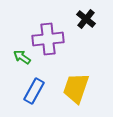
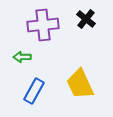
purple cross: moved 5 px left, 14 px up
green arrow: rotated 36 degrees counterclockwise
yellow trapezoid: moved 4 px right, 4 px up; rotated 44 degrees counterclockwise
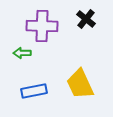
purple cross: moved 1 px left, 1 px down; rotated 8 degrees clockwise
green arrow: moved 4 px up
blue rectangle: rotated 50 degrees clockwise
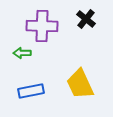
blue rectangle: moved 3 px left
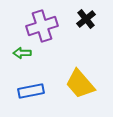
black cross: rotated 12 degrees clockwise
purple cross: rotated 20 degrees counterclockwise
yellow trapezoid: rotated 16 degrees counterclockwise
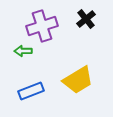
green arrow: moved 1 px right, 2 px up
yellow trapezoid: moved 2 px left, 4 px up; rotated 80 degrees counterclockwise
blue rectangle: rotated 10 degrees counterclockwise
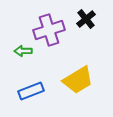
purple cross: moved 7 px right, 4 px down
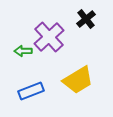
purple cross: moved 7 px down; rotated 24 degrees counterclockwise
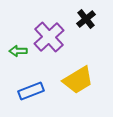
green arrow: moved 5 px left
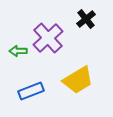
purple cross: moved 1 px left, 1 px down
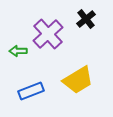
purple cross: moved 4 px up
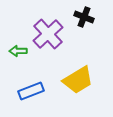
black cross: moved 2 px left, 2 px up; rotated 30 degrees counterclockwise
